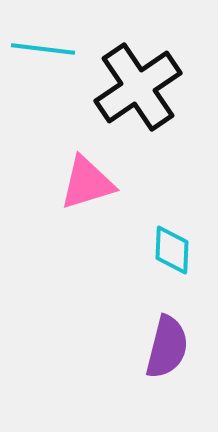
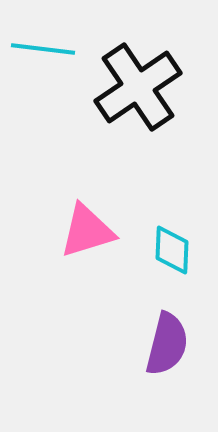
pink triangle: moved 48 px down
purple semicircle: moved 3 px up
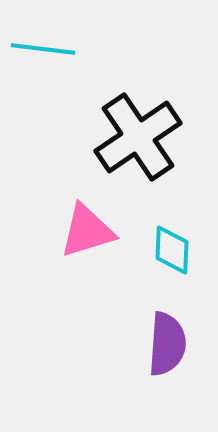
black cross: moved 50 px down
purple semicircle: rotated 10 degrees counterclockwise
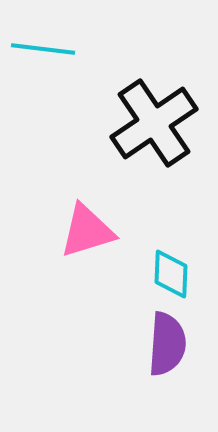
black cross: moved 16 px right, 14 px up
cyan diamond: moved 1 px left, 24 px down
